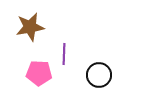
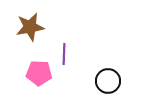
black circle: moved 9 px right, 6 px down
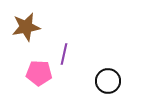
brown star: moved 4 px left
purple line: rotated 10 degrees clockwise
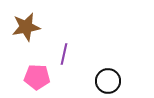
pink pentagon: moved 2 px left, 4 px down
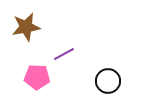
purple line: rotated 50 degrees clockwise
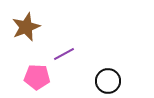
brown star: rotated 12 degrees counterclockwise
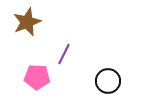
brown star: moved 1 px right, 5 px up
purple line: rotated 35 degrees counterclockwise
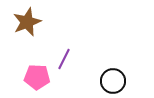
purple line: moved 5 px down
black circle: moved 5 px right
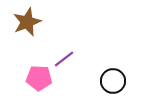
purple line: rotated 25 degrees clockwise
pink pentagon: moved 2 px right, 1 px down
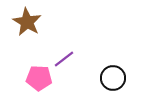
brown star: rotated 20 degrees counterclockwise
black circle: moved 3 px up
